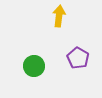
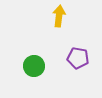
purple pentagon: rotated 20 degrees counterclockwise
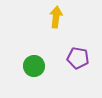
yellow arrow: moved 3 px left, 1 px down
